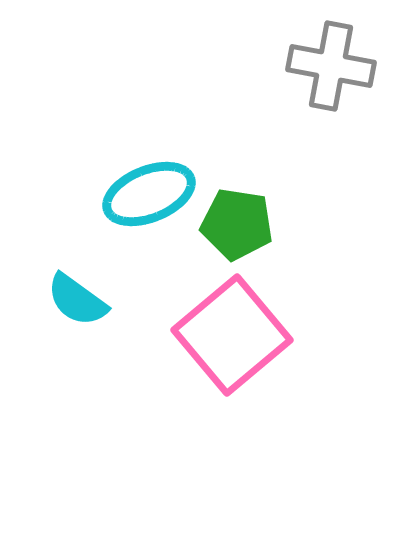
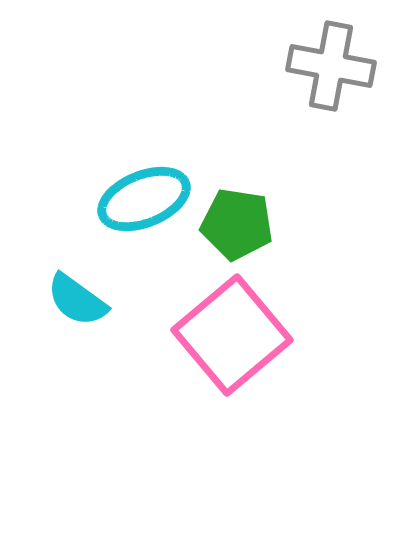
cyan ellipse: moved 5 px left, 5 px down
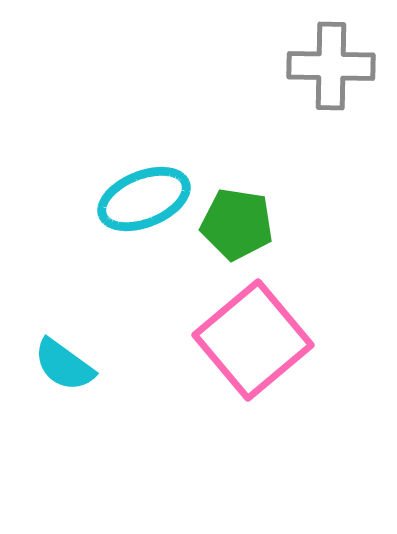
gray cross: rotated 10 degrees counterclockwise
cyan semicircle: moved 13 px left, 65 px down
pink square: moved 21 px right, 5 px down
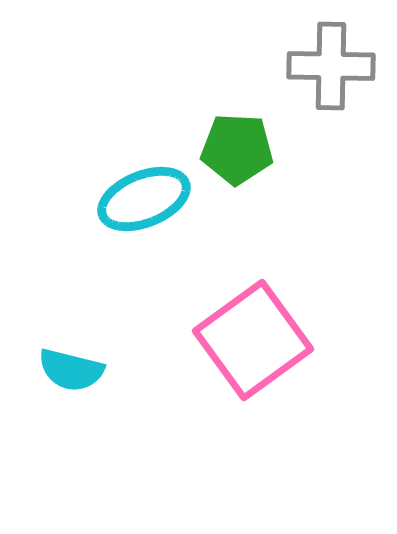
green pentagon: moved 75 px up; rotated 6 degrees counterclockwise
pink square: rotated 4 degrees clockwise
cyan semicircle: moved 7 px right, 5 px down; rotated 22 degrees counterclockwise
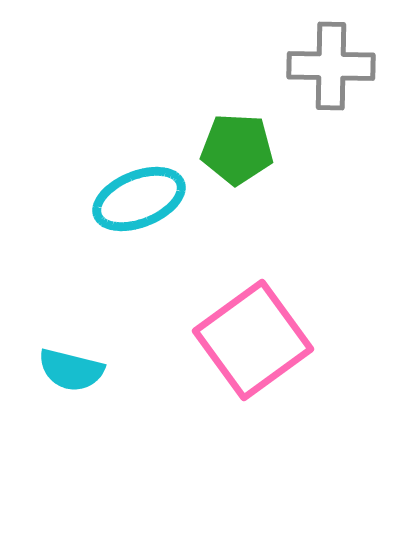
cyan ellipse: moved 5 px left
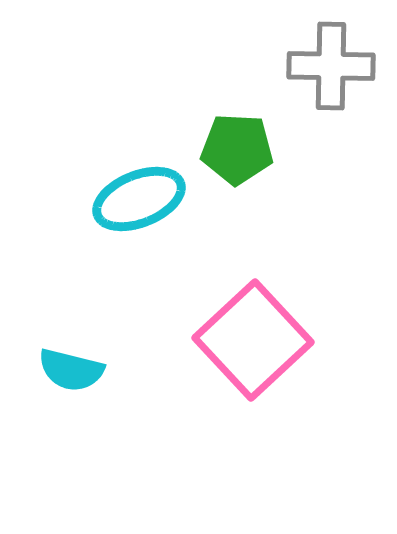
pink square: rotated 7 degrees counterclockwise
